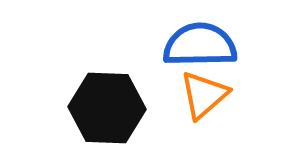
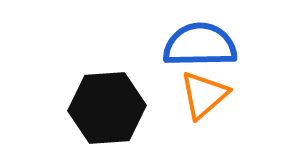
black hexagon: rotated 6 degrees counterclockwise
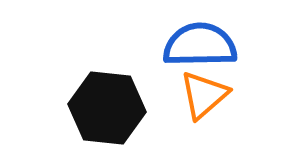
black hexagon: rotated 10 degrees clockwise
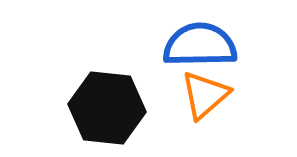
orange triangle: moved 1 px right
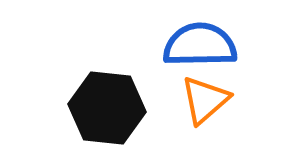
orange triangle: moved 5 px down
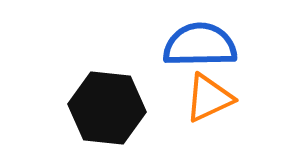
orange triangle: moved 4 px right, 2 px up; rotated 16 degrees clockwise
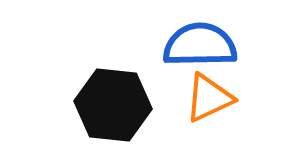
black hexagon: moved 6 px right, 3 px up
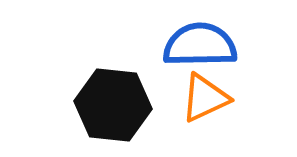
orange triangle: moved 4 px left
